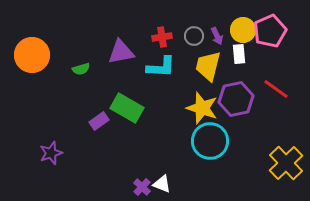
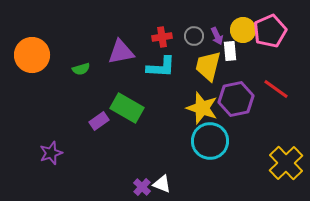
white rectangle: moved 9 px left, 3 px up
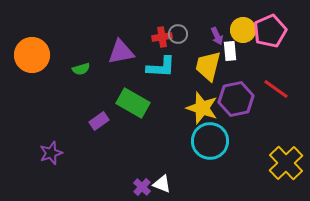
gray circle: moved 16 px left, 2 px up
green rectangle: moved 6 px right, 5 px up
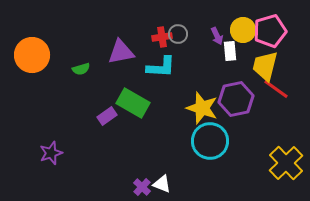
pink pentagon: rotated 8 degrees clockwise
yellow trapezoid: moved 57 px right
purple rectangle: moved 8 px right, 5 px up
